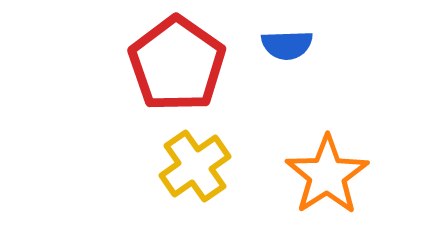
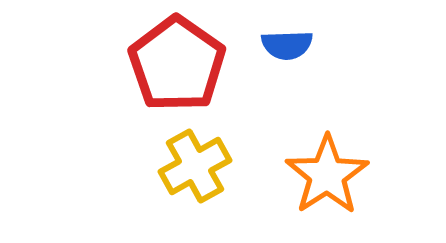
yellow cross: rotated 6 degrees clockwise
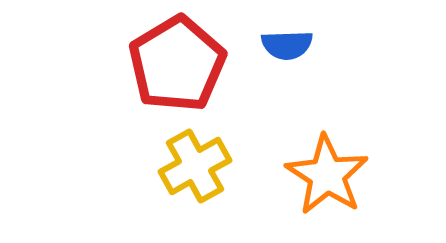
red pentagon: rotated 6 degrees clockwise
orange star: rotated 6 degrees counterclockwise
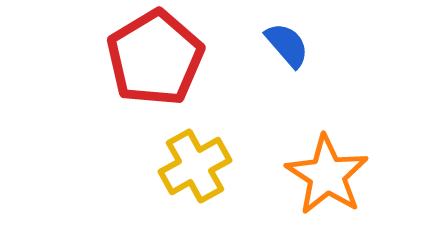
blue semicircle: rotated 129 degrees counterclockwise
red pentagon: moved 22 px left, 6 px up
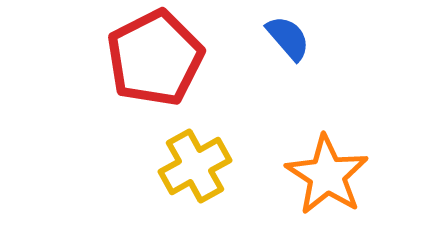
blue semicircle: moved 1 px right, 7 px up
red pentagon: rotated 4 degrees clockwise
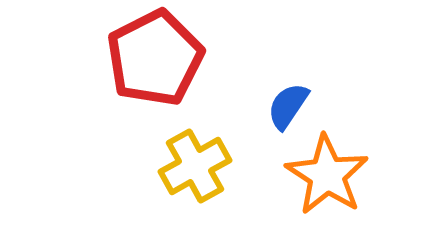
blue semicircle: moved 68 px down; rotated 105 degrees counterclockwise
